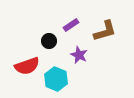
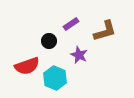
purple rectangle: moved 1 px up
cyan hexagon: moved 1 px left, 1 px up
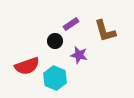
brown L-shape: rotated 90 degrees clockwise
black circle: moved 6 px right
purple star: rotated 12 degrees counterclockwise
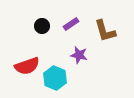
black circle: moved 13 px left, 15 px up
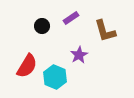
purple rectangle: moved 6 px up
purple star: rotated 30 degrees clockwise
red semicircle: rotated 40 degrees counterclockwise
cyan hexagon: moved 1 px up
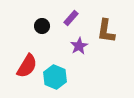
purple rectangle: rotated 14 degrees counterclockwise
brown L-shape: moved 1 px right; rotated 25 degrees clockwise
purple star: moved 9 px up
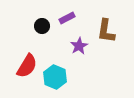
purple rectangle: moved 4 px left; rotated 21 degrees clockwise
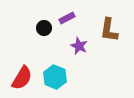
black circle: moved 2 px right, 2 px down
brown L-shape: moved 3 px right, 1 px up
purple star: rotated 18 degrees counterclockwise
red semicircle: moved 5 px left, 12 px down
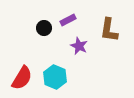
purple rectangle: moved 1 px right, 2 px down
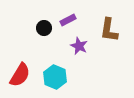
red semicircle: moved 2 px left, 3 px up
